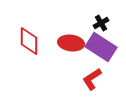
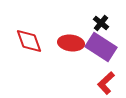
black cross: rotated 21 degrees counterclockwise
red diamond: rotated 20 degrees counterclockwise
red L-shape: moved 14 px right, 4 px down; rotated 10 degrees counterclockwise
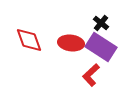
red diamond: moved 1 px up
red L-shape: moved 15 px left, 8 px up
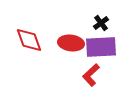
black cross: rotated 14 degrees clockwise
purple rectangle: rotated 36 degrees counterclockwise
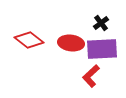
red diamond: rotated 32 degrees counterclockwise
purple rectangle: moved 1 px right, 2 px down
red L-shape: moved 1 px down
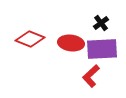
red diamond: moved 1 px right, 1 px up; rotated 16 degrees counterclockwise
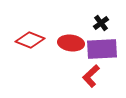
red diamond: moved 1 px down
